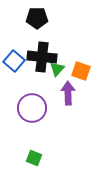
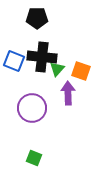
blue square: rotated 20 degrees counterclockwise
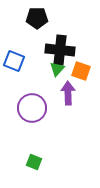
black cross: moved 18 px right, 7 px up
green square: moved 4 px down
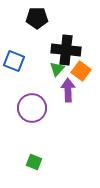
black cross: moved 6 px right
orange square: rotated 18 degrees clockwise
purple arrow: moved 3 px up
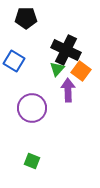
black pentagon: moved 11 px left
black cross: rotated 20 degrees clockwise
blue square: rotated 10 degrees clockwise
green square: moved 2 px left, 1 px up
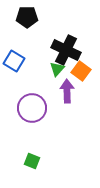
black pentagon: moved 1 px right, 1 px up
purple arrow: moved 1 px left, 1 px down
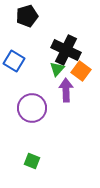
black pentagon: moved 1 px up; rotated 15 degrees counterclockwise
purple arrow: moved 1 px left, 1 px up
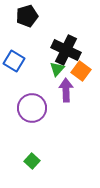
green square: rotated 21 degrees clockwise
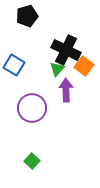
blue square: moved 4 px down
orange square: moved 3 px right, 5 px up
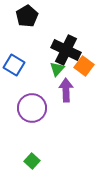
black pentagon: rotated 15 degrees counterclockwise
